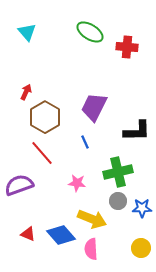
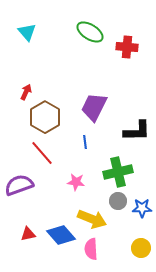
blue line: rotated 16 degrees clockwise
pink star: moved 1 px left, 1 px up
red triangle: rotated 35 degrees counterclockwise
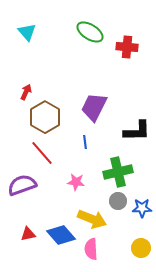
purple semicircle: moved 3 px right
